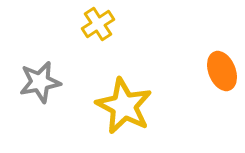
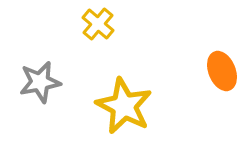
yellow cross: rotated 16 degrees counterclockwise
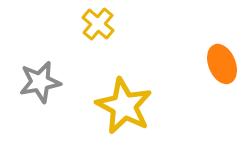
orange ellipse: moved 7 px up
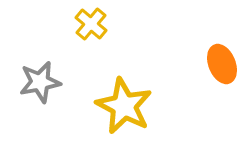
yellow cross: moved 7 px left
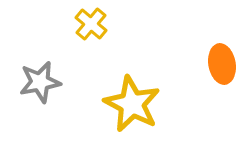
orange ellipse: rotated 12 degrees clockwise
yellow star: moved 8 px right, 2 px up
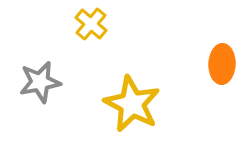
orange ellipse: rotated 12 degrees clockwise
